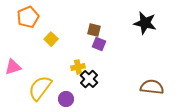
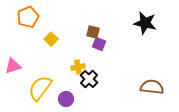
brown square: moved 1 px left, 2 px down
pink triangle: moved 1 px up
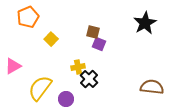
black star: rotated 30 degrees clockwise
pink triangle: rotated 12 degrees counterclockwise
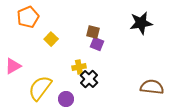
black star: moved 4 px left; rotated 20 degrees clockwise
purple square: moved 2 px left
yellow cross: moved 1 px right
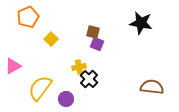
black star: rotated 20 degrees clockwise
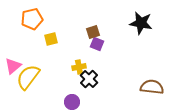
orange pentagon: moved 4 px right, 2 px down; rotated 10 degrees clockwise
brown square: rotated 32 degrees counterclockwise
yellow square: rotated 32 degrees clockwise
pink triangle: rotated 12 degrees counterclockwise
yellow semicircle: moved 12 px left, 11 px up
purple circle: moved 6 px right, 3 px down
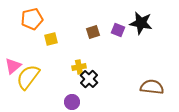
purple square: moved 21 px right, 14 px up
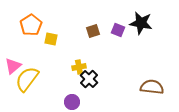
orange pentagon: moved 1 px left, 6 px down; rotated 20 degrees counterclockwise
brown square: moved 1 px up
yellow square: rotated 24 degrees clockwise
yellow semicircle: moved 1 px left, 2 px down
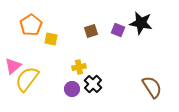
brown square: moved 2 px left
black cross: moved 4 px right, 5 px down
brown semicircle: rotated 50 degrees clockwise
purple circle: moved 13 px up
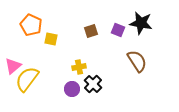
orange pentagon: rotated 15 degrees counterclockwise
brown semicircle: moved 15 px left, 26 px up
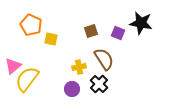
purple square: moved 3 px down
brown semicircle: moved 33 px left, 2 px up
black cross: moved 6 px right
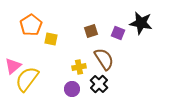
orange pentagon: rotated 15 degrees clockwise
